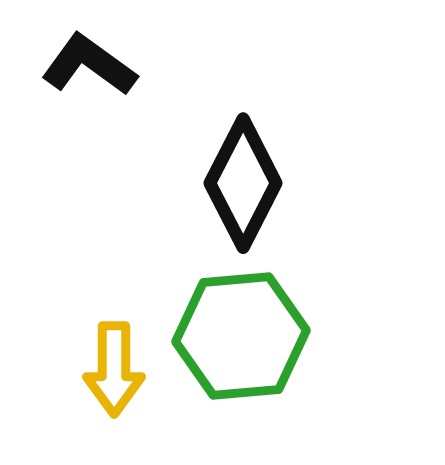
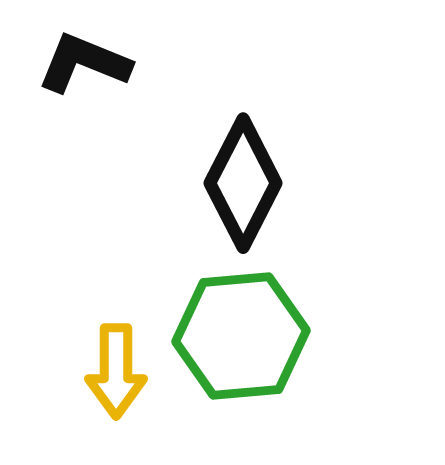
black L-shape: moved 5 px left, 2 px up; rotated 14 degrees counterclockwise
yellow arrow: moved 2 px right, 2 px down
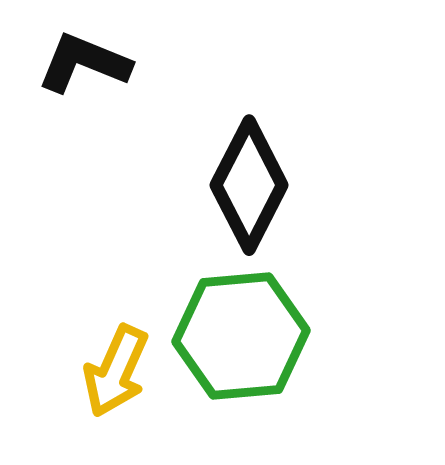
black diamond: moved 6 px right, 2 px down
yellow arrow: rotated 24 degrees clockwise
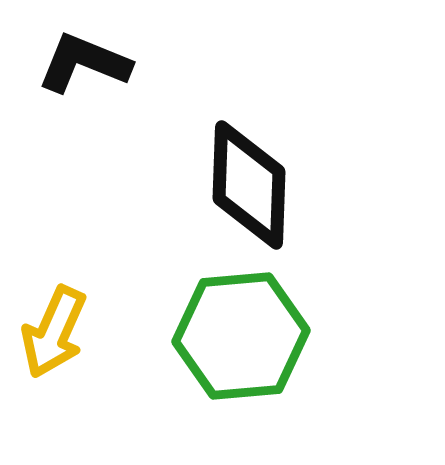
black diamond: rotated 25 degrees counterclockwise
yellow arrow: moved 62 px left, 39 px up
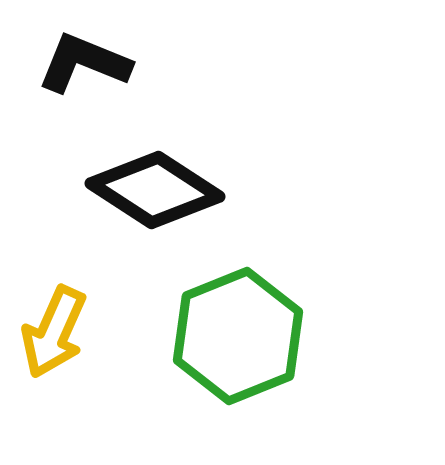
black diamond: moved 94 px left, 5 px down; rotated 59 degrees counterclockwise
green hexagon: moved 3 px left; rotated 17 degrees counterclockwise
